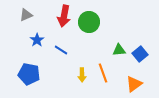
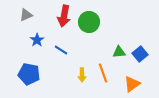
green triangle: moved 2 px down
orange triangle: moved 2 px left
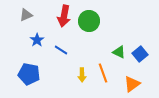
green circle: moved 1 px up
green triangle: rotated 32 degrees clockwise
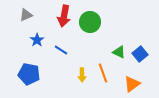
green circle: moved 1 px right, 1 px down
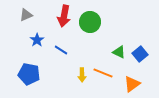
orange line: rotated 48 degrees counterclockwise
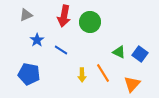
blue square: rotated 14 degrees counterclockwise
orange line: rotated 36 degrees clockwise
orange triangle: rotated 12 degrees counterclockwise
